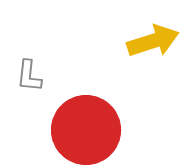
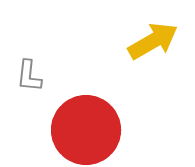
yellow arrow: rotated 12 degrees counterclockwise
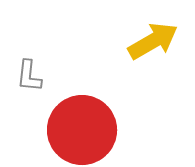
red circle: moved 4 px left
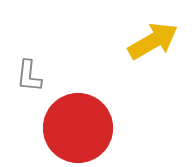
red circle: moved 4 px left, 2 px up
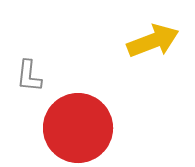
yellow arrow: rotated 9 degrees clockwise
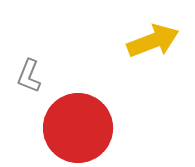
gray L-shape: rotated 16 degrees clockwise
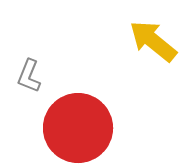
yellow arrow: rotated 120 degrees counterclockwise
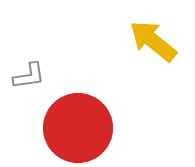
gray L-shape: rotated 120 degrees counterclockwise
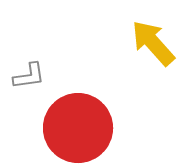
yellow arrow: moved 2 px down; rotated 9 degrees clockwise
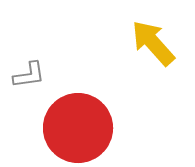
gray L-shape: moved 1 px up
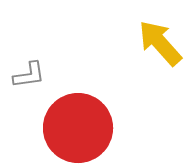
yellow arrow: moved 7 px right
